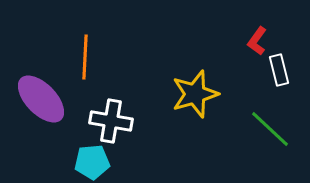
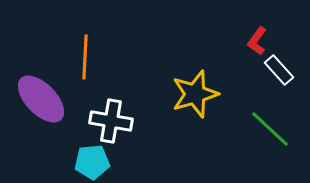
white rectangle: rotated 28 degrees counterclockwise
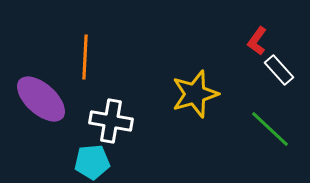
purple ellipse: rotated 4 degrees counterclockwise
